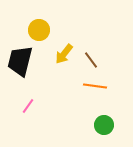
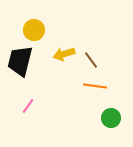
yellow circle: moved 5 px left
yellow arrow: rotated 35 degrees clockwise
green circle: moved 7 px right, 7 px up
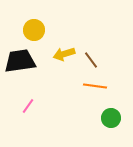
black trapezoid: rotated 68 degrees clockwise
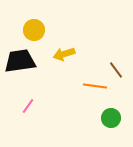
brown line: moved 25 px right, 10 px down
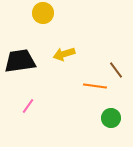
yellow circle: moved 9 px right, 17 px up
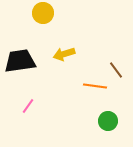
green circle: moved 3 px left, 3 px down
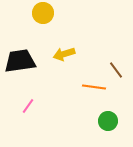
orange line: moved 1 px left, 1 px down
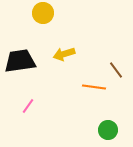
green circle: moved 9 px down
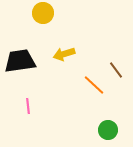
orange line: moved 2 px up; rotated 35 degrees clockwise
pink line: rotated 42 degrees counterclockwise
